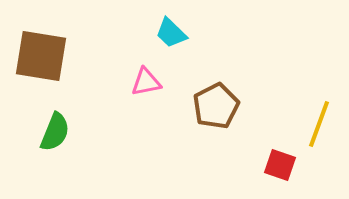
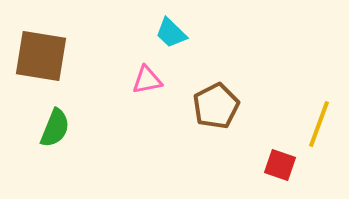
pink triangle: moved 1 px right, 2 px up
green semicircle: moved 4 px up
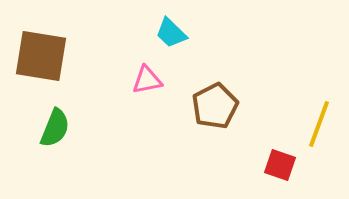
brown pentagon: moved 1 px left
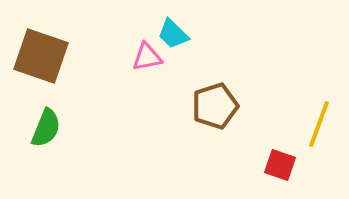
cyan trapezoid: moved 2 px right, 1 px down
brown square: rotated 10 degrees clockwise
pink triangle: moved 23 px up
brown pentagon: rotated 9 degrees clockwise
green semicircle: moved 9 px left
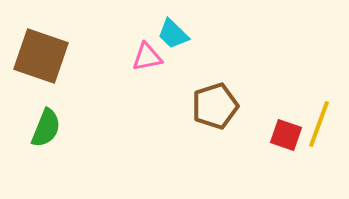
red square: moved 6 px right, 30 px up
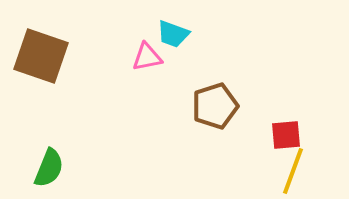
cyan trapezoid: rotated 24 degrees counterclockwise
yellow line: moved 26 px left, 47 px down
green semicircle: moved 3 px right, 40 px down
red square: rotated 24 degrees counterclockwise
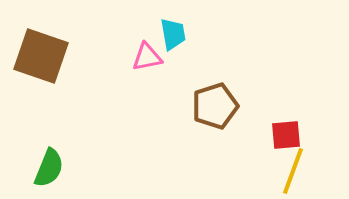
cyan trapezoid: rotated 120 degrees counterclockwise
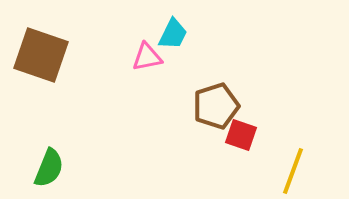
cyan trapezoid: rotated 36 degrees clockwise
brown square: moved 1 px up
brown pentagon: moved 1 px right
red square: moved 45 px left; rotated 24 degrees clockwise
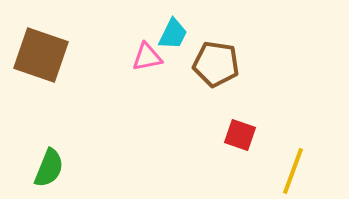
brown pentagon: moved 42 px up; rotated 27 degrees clockwise
red square: moved 1 px left
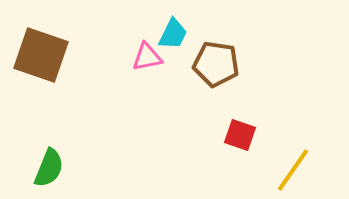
yellow line: moved 1 px up; rotated 15 degrees clockwise
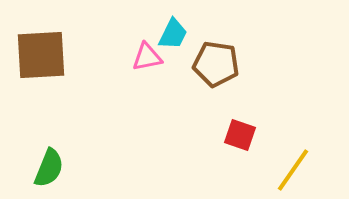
brown square: rotated 22 degrees counterclockwise
